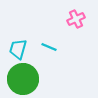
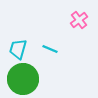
pink cross: moved 3 px right, 1 px down; rotated 12 degrees counterclockwise
cyan line: moved 1 px right, 2 px down
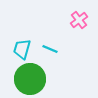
cyan trapezoid: moved 4 px right
green circle: moved 7 px right
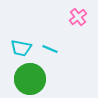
pink cross: moved 1 px left, 3 px up
cyan trapezoid: moved 1 px left, 1 px up; rotated 95 degrees counterclockwise
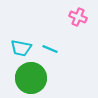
pink cross: rotated 30 degrees counterclockwise
green circle: moved 1 px right, 1 px up
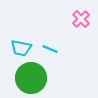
pink cross: moved 3 px right, 2 px down; rotated 24 degrees clockwise
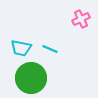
pink cross: rotated 18 degrees clockwise
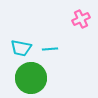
cyan line: rotated 28 degrees counterclockwise
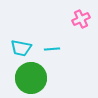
cyan line: moved 2 px right
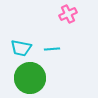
pink cross: moved 13 px left, 5 px up
green circle: moved 1 px left
